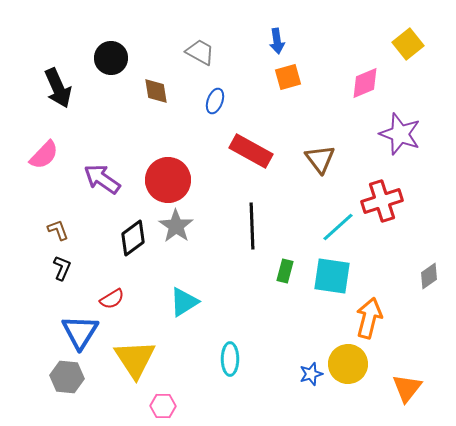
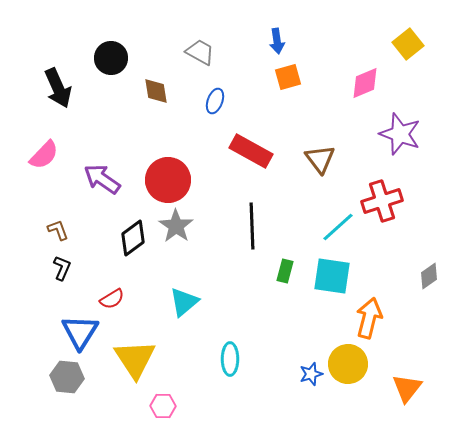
cyan triangle: rotated 8 degrees counterclockwise
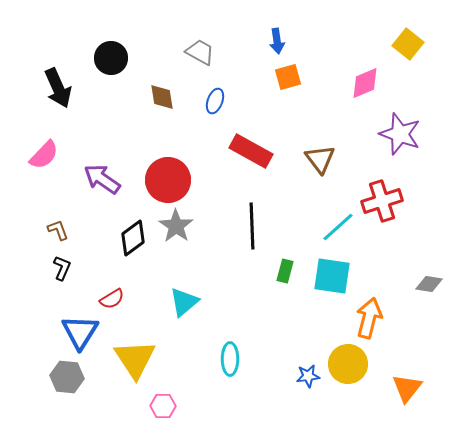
yellow square: rotated 12 degrees counterclockwise
brown diamond: moved 6 px right, 6 px down
gray diamond: moved 8 px down; rotated 44 degrees clockwise
blue star: moved 3 px left, 2 px down; rotated 10 degrees clockwise
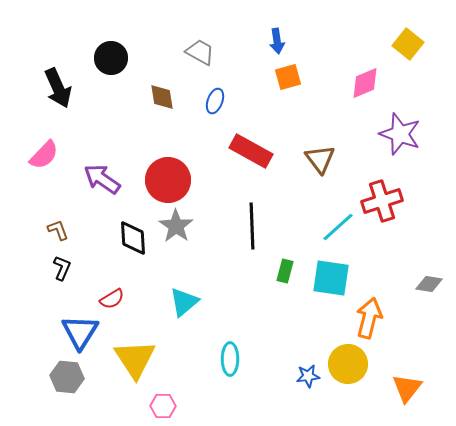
black diamond: rotated 57 degrees counterclockwise
cyan square: moved 1 px left, 2 px down
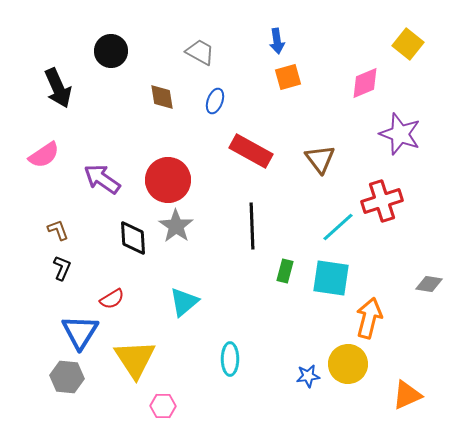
black circle: moved 7 px up
pink semicircle: rotated 12 degrees clockwise
orange triangle: moved 7 px down; rotated 28 degrees clockwise
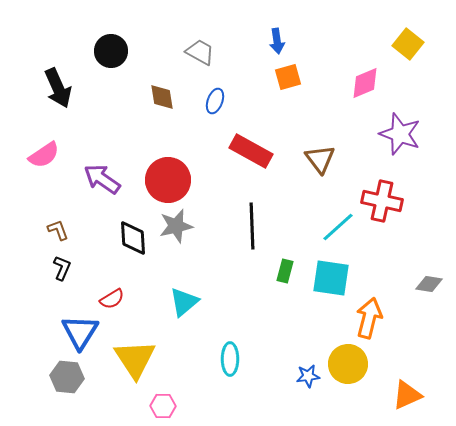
red cross: rotated 30 degrees clockwise
gray star: rotated 24 degrees clockwise
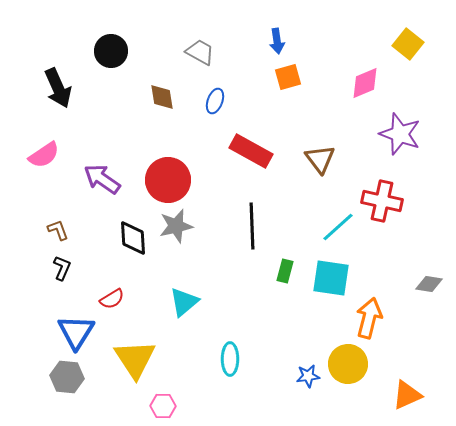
blue triangle: moved 4 px left
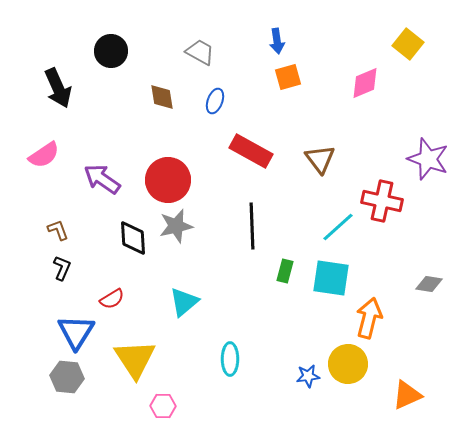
purple star: moved 28 px right, 25 px down
